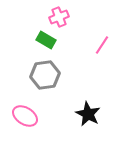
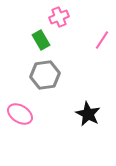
green rectangle: moved 5 px left; rotated 30 degrees clockwise
pink line: moved 5 px up
pink ellipse: moved 5 px left, 2 px up
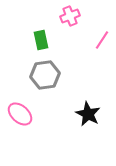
pink cross: moved 11 px right, 1 px up
green rectangle: rotated 18 degrees clockwise
pink ellipse: rotated 10 degrees clockwise
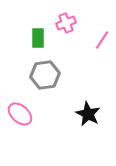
pink cross: moved 4 px left, 7 px down
green rectangle: moved 3 px left, 2 px up; rotated 12 degrees clockwise
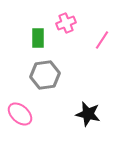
black star: rotated 15 degrees counterclockwise
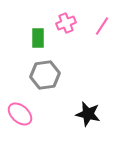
pink line: moved 14 px up
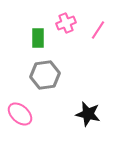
pink line: moved 4 px left, 4 px down
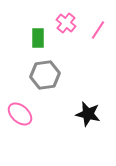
pink cross: rotated 30 degrees counterclockwise
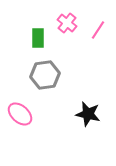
pink cross: moved 1 px right
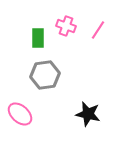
pink cross: moved 1 px left, 3 px down; rotated 18 degrees counterclockwise
